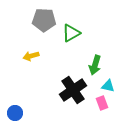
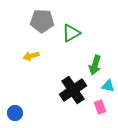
gray pentagon: moved 2 px left, 1 px down
pink rectangle: moved 2 px left, 4 px down
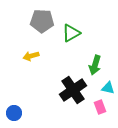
cyan triangle: moved 2 px down
blue circle: moved 1 px left
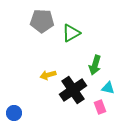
yellow arrow: moved 17 px right, 19 px down
